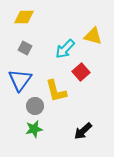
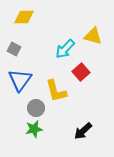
gray square: moved 11 px left, 1 px down
gray circle: moved 1 px right, 2 px down
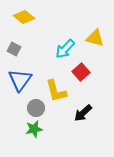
yellow diamond: rotated 40 degrees clockwise
yellow triangle: moved 2 px right, 2 px down
black arrow: moved 18 px up
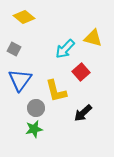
yellow triangle: moved 2 px left
